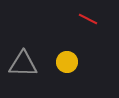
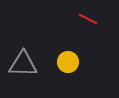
yellow circle: moved 1 px right
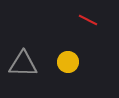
red line: moved 1 px down
